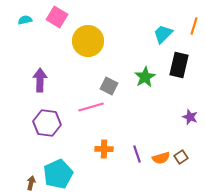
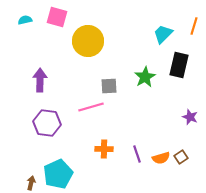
pink square: rotated 15 degrees counterclockwise
gray square: rotated 30 degrees counterclockwise
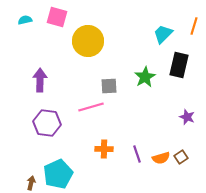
purple star: moved 3 px left
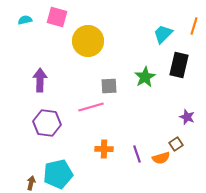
brown square: moved 5 px left, 13 px up
cyan pentagon: rotated 12 degrees clockwise
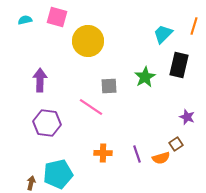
pink line: rotated 50 degrees clockwise
orange cross: moved 1 px left, 4 px down
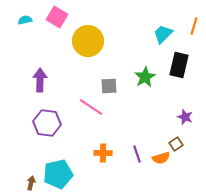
pink square: rotated 15 degrees clockwise
purple star: moved 2 px left
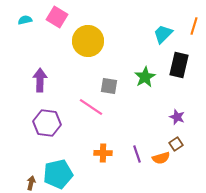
gray square: rotated 12 degrees clockwise
purple star: moved 8 px left
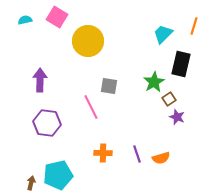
black rectangle: moved 2 px right, 1 px up
green star: moved 9 px right, 5 px down
pink line: rotated 30 degrees clockwise
brown square: moved 7 px left, 45 px up
cyan pentagon: moved 1 px down
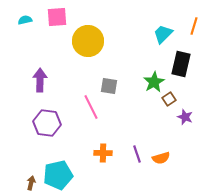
pink square: rotated 35 degrees counterclockwise
purple star: moved 8 px right
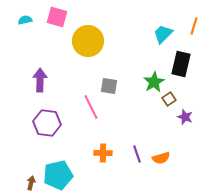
pink square: rotated 20 degrees clockwise
